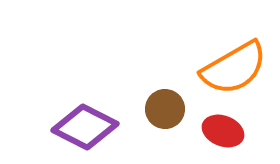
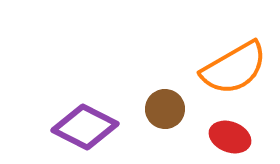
red ellipse: moved 7 px right, 6 px down
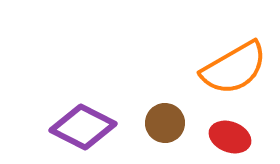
brown circle: moved 14 px down
purple diamond: moved 2 px left
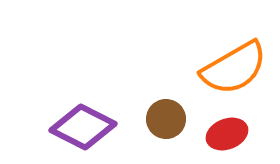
brown circle: moved 1 px right, 4 px up
red ellipse: moved 3 px left, 3 px up; rotated 42 degrees counterclockwise
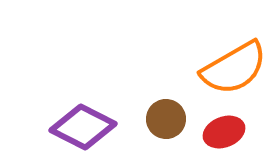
red ellipse: moved 3 px left, 2 px up
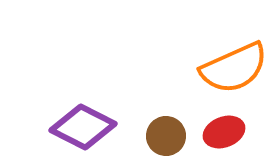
orange semicircle: rotated 6 degrees clockwise
brown circle: moved 17 px down
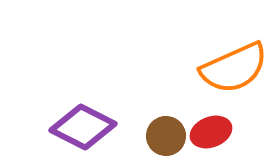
red ellipse: moved 13 px left
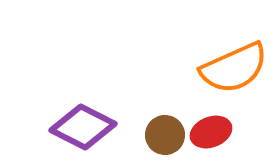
brown circle: moved 1 px left, 1 px up
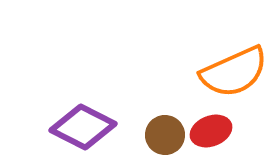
orange semicircle: moved 4 px down
red ellipse: moved 1 px up
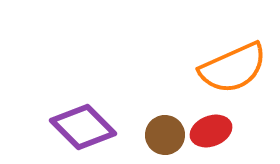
orange semicircle: moved 1 px left, 4 px up
purple diamond: rotated 18 degrees clockwise
